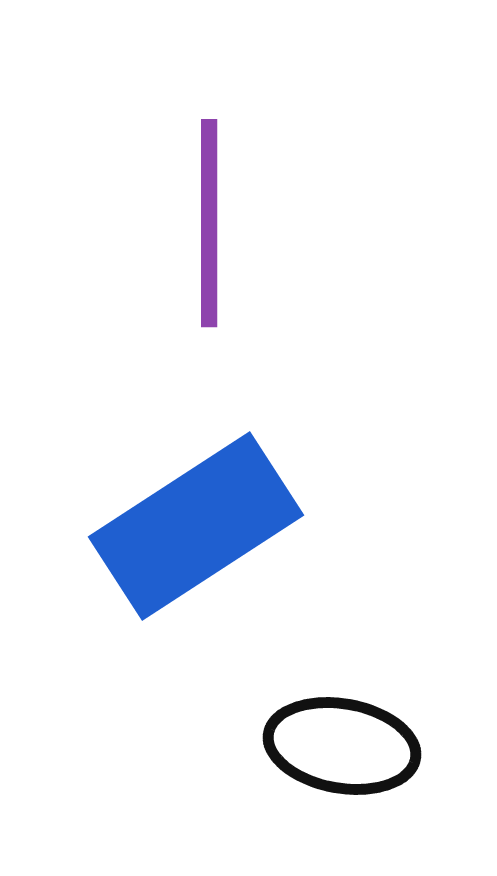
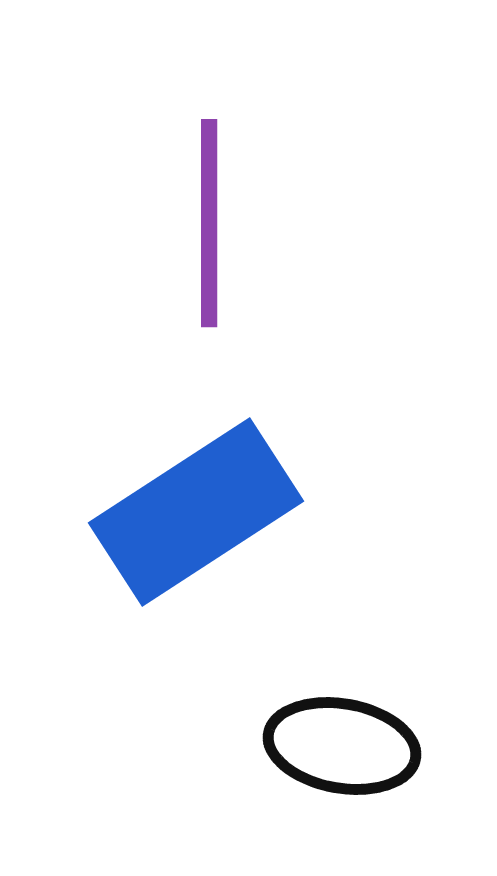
blue rectangle: moved 14 px up
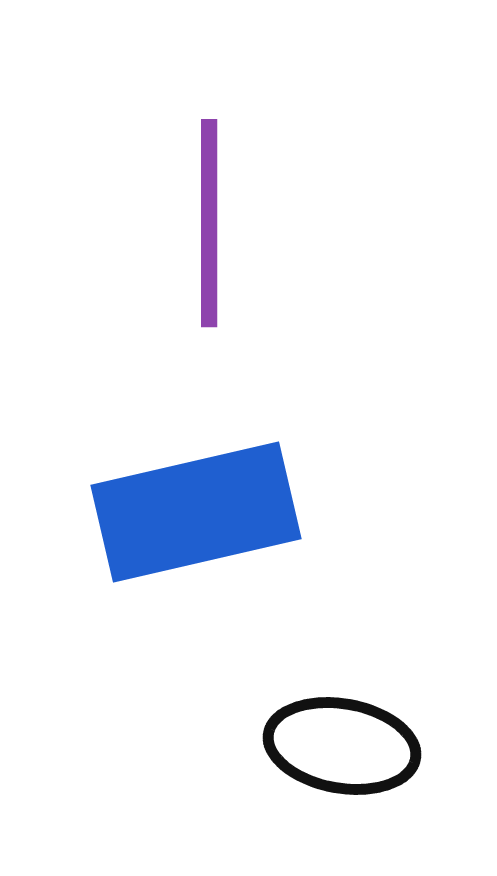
blue rectangle: rotated 20 degrees clockwise
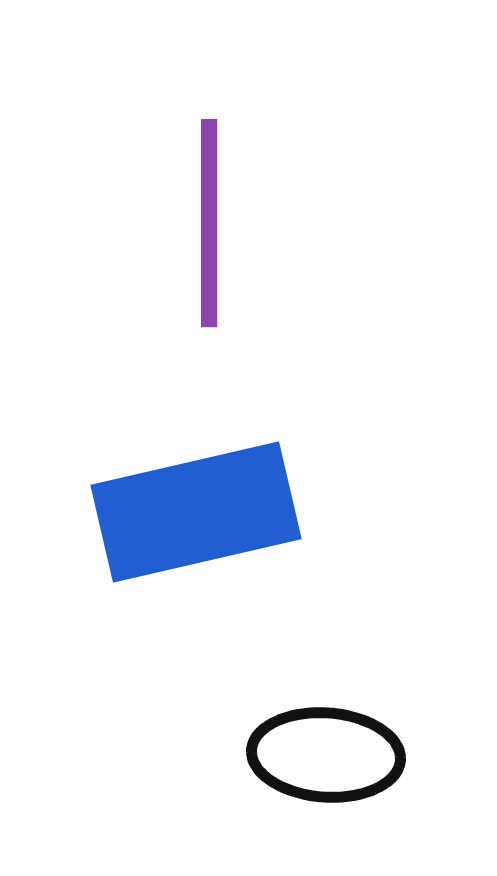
black ellipse: moved 16 px left, 9 px down; rotated 6 degrees counterclockwise
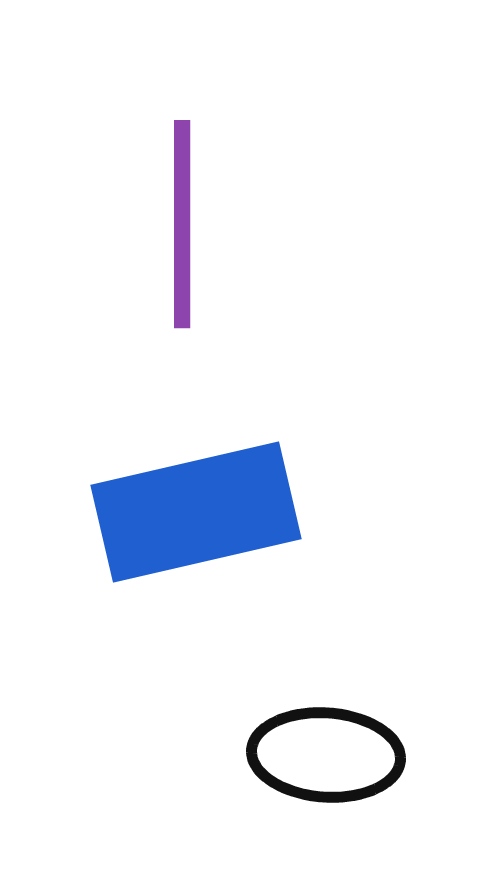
purple line: moved 27 px left, 1 px down
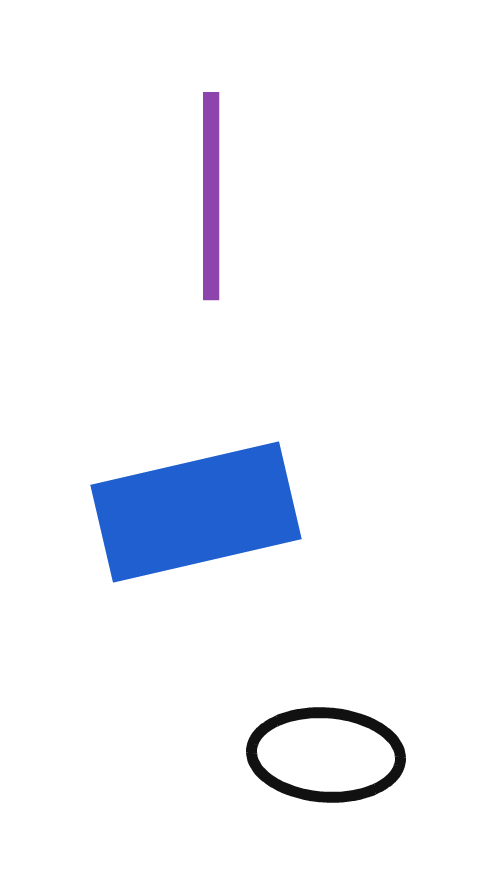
purple line: moved 29 px right, 28 px up
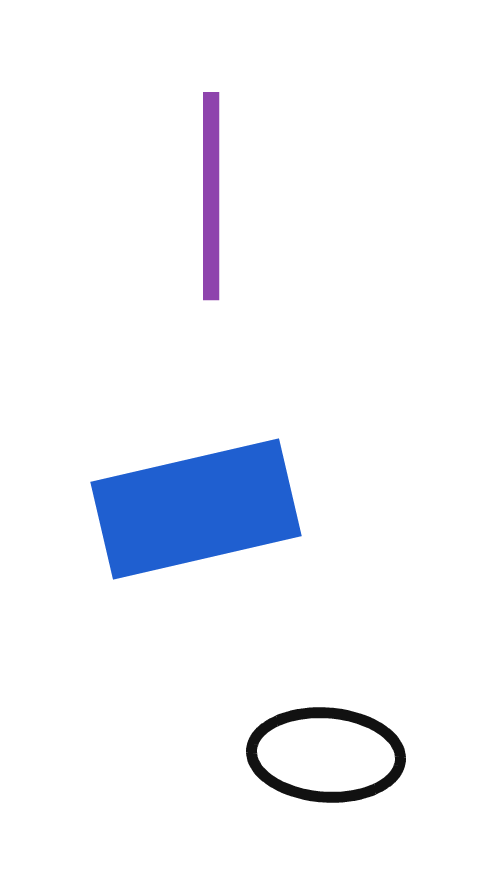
blue rectangle: moved 3 px up
